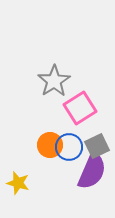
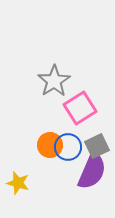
blue circle: moved 1 px left
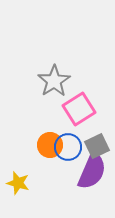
pink square: moved 1 px left, 1 px down
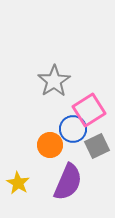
pink square: moved 10 px right, 1 px down
blue circle: moved 5 px right, 18 px up
purple semicircle: moved 24 px left, 11 px down
yellow star: rotated 15 degrees clockwise
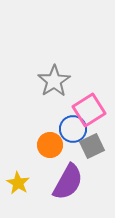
gray square: moved 5 px left
purple semicircle: rotated 6 degrees clockwise
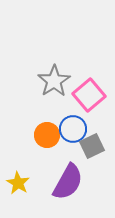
pink square: moved 15 px up; rotated 8 degrees counterclockwise
orange circle: moved 3 px left, 10 px up
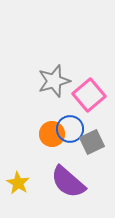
gray star: rotated 16 degrees clockwise
blue circle: moved 3 px left
orange circle: moved 5 px right, 1 px up
gray square: moved 4 px up
purple semicircle: rotated 102 degrees clockwise
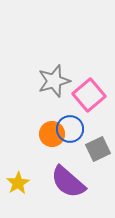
gray square: moved 6 px right, 7 px down
yellow star: rotated 10 degrees clockwise
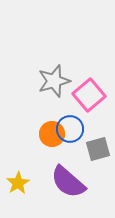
gray square: rotated 10 degrees clockwise
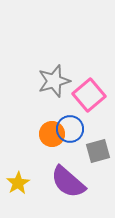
gray square: moved 2 px down
